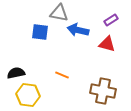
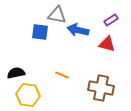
gray triangle: moved 2 px left, 2 px down
brown cross: moved 2 px left, 3 px up
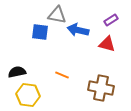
black semicircle: moved 1 px right, 1 px up
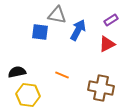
blue arrow: rotated 105 degrees clockwise
red triangle: rotated 42 degrees counterclockwise
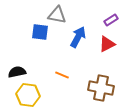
blue arrow: moved 7 px down
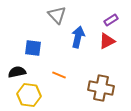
gray triangle: rotated 36 degrees clockwise
blue square: moved 7 px left, 16 px down
blue arrow: rotated 15 degrees counterclockwise
red triangle: moved 3 px up
orange line: moved 3 px left
yellow hexagon: moved 1 px right
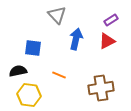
blue arrow: moved 2 px left, 2 px down
black semicircle: moved 1 px right, 1 px up
brown cross: rotated 20 degrees counterclockwise
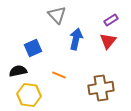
red triangle: moved 1 px right; rotated 24 degrees counterclockwise
blue square: rotated 30 degrees counterclockwise
